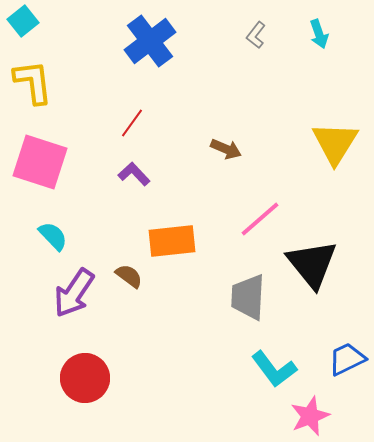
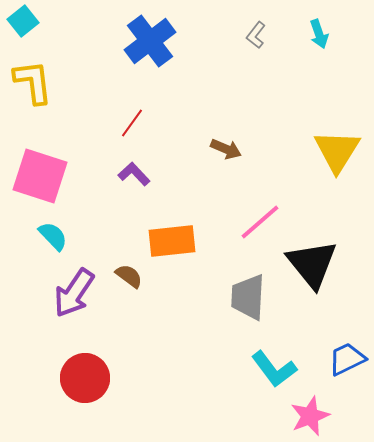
yellow triangle: moved 2 px right, 8 px down
pink square: moved 14 px down
pink line: moved 3 px down
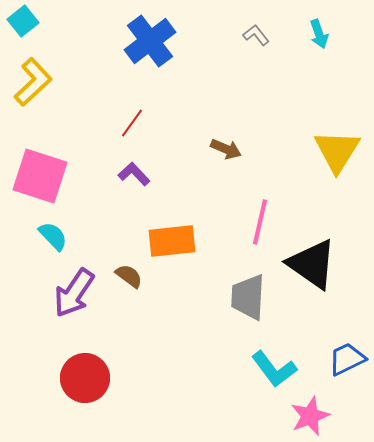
gray L-shape: rotated 104 degrees clockwise
yellow L-shape: rotated 54 degrees clockwise
pink line: rotated 36 degrees counterclockwise
black triangle: rotated 16 degrees counterclockwise
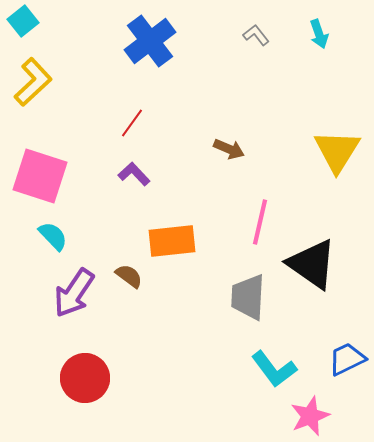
brown arrow: moved 3 px right
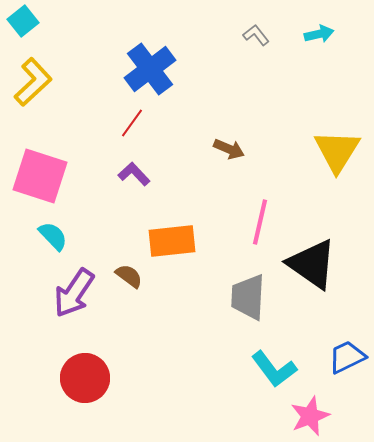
cyan arrow: rotated 84 degrees counterclockwise
blue cross: moved 28 px down
blue trapezoid: moved 2 px up
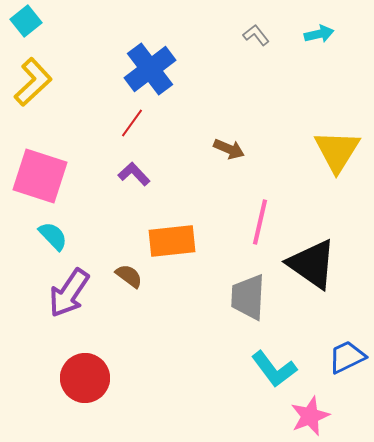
cyan square: moved 3 px right
purple arrow: moved 5 px left
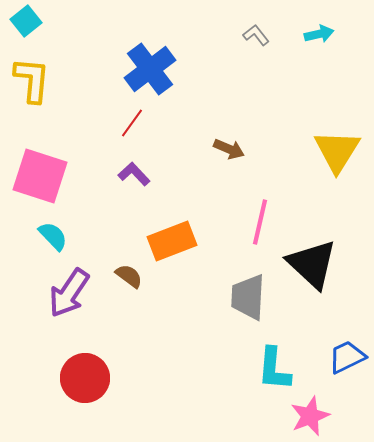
yellow L-shape: moved 1 px left, 2 px up; rotated 42 degrees counterclockwise
orange rectangle: rotated 15 degrees counterclockwise
black triangle: rotated 8 degrees clockwise
cyan L-shape: rotated 42 degrees clockwise
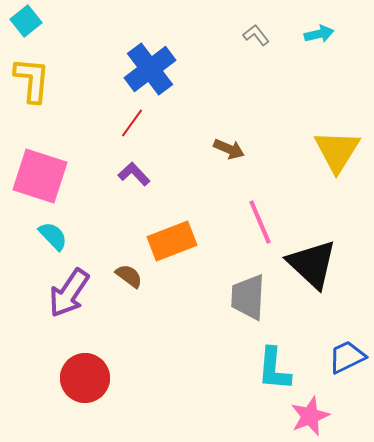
pink line: rotated 36 degrees counterclockwise
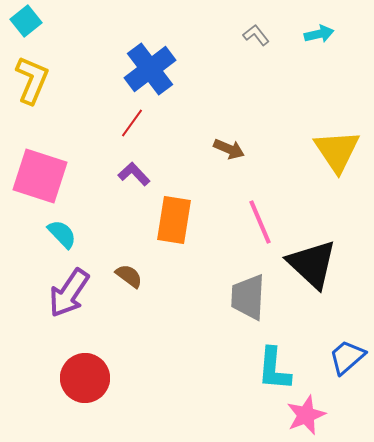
yellow L-shape: rotated 18 degrees clockwise
yellow triangle: rotated 6 degrees counterclockwise
cyan semicircle: moved 9 px right, 2 px up
orange rectangle: moved 2 px right, 21 px up; rotated 60 degrees counterclockwise
blue trapezoid: rotated 15 degrees counterclockwise
pink star: moved 4 px left, 1 px up
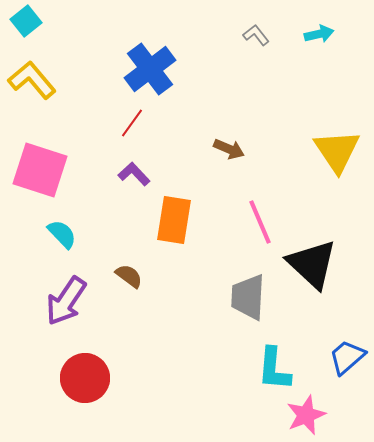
yellow L-shape: rotated 63 degrees counterclockwise
pink square: moved 6 px up
purple arrow: moved 3 px left, 8 px down
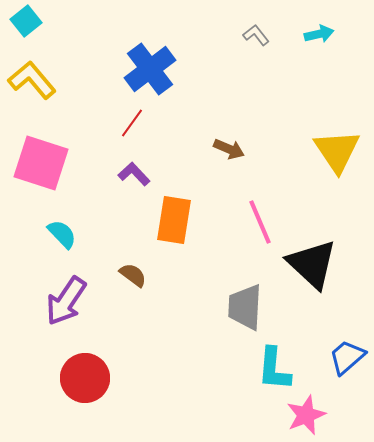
pink square: moved 1 px right, 7 px up
brown semicircle: moved 4 px right, 1 px up
gray trapezoid: moved 3 px left, 10 px down
